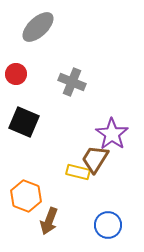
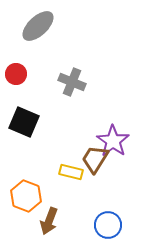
gray ellipse: moved 1 px up
purple star: moved 1 px right, 7 px down
yellow rectangle: moved 7 px left
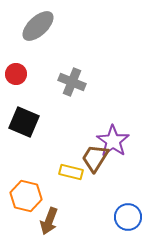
brown trapezoid: moved 1 px up
orange hexagon: rotated 8 degrees counterclockwise
blue circle: moved 20 px right, 8 px up
